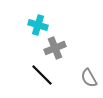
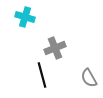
cyan cross: moved 13 px left, 8 px up
black line: rotated 30 degrees clockwise
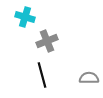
gray cross: moved 8 px left, 7 px up
gray semicircle: rotated 120 degrees clockwise
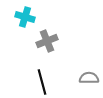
black line: moved 7 px down
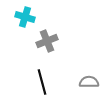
gray semicircle: moved 4 px down
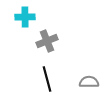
cyan cross: rotated 18 degrees counterclockwise
black line: moved 5 px right, 3 px up
